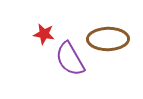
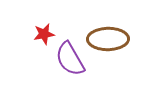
red star: rotated 20 degrees counterclockwise
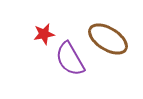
brown ellipse: rotated 33 degrees clockwise
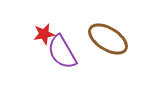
purple semicircle: moved 8 px left, 7 px up
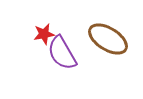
purple semicircle: moved 1 px down
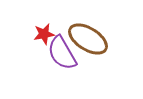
brown ellipse: moved 20 px left
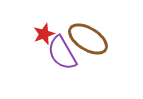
red star: rotated 10 degrees counterclockwise
